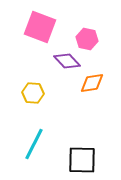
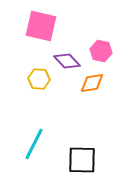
pink square: moved 1 px right, 1 px up; rotated 8 degrees counterclockwise
pink hexagon: moved 14 px right, 12 px down
yellow hexagon: moved 6 px right, 14 px up
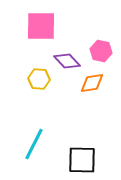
pink square: rotated 12 degrees counterclockwise
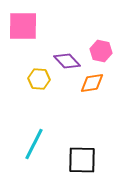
pink square: moved 18 px left
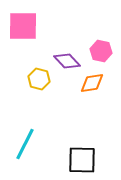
yellow hexagon: rotated 10 degrees clockwise
cyan line: moved 9 px left
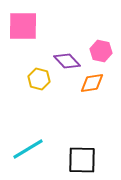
cyan line: moved 3 px right, 5 px down; rotated 32 degrees clockwise
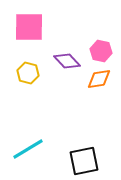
pink square: moved 6 px right, 1 px down
yellow hexagon: moved 11 px left, 6 px up
orange diamond: moved 7 px right, 4 px up
black square: moved 2 px right, 1 px down; rotated 12 degrees counterclockwise
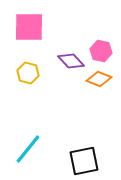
purple diamond: moved 4 px right
orange diamond: rotated 30 degrees clockwise
cyan line: rotated 20 degrees counterclockwise
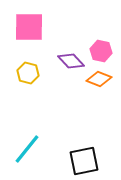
cyan line: moved 1 px left
